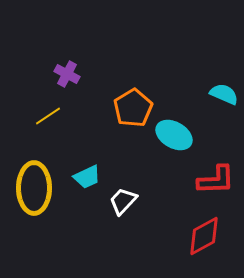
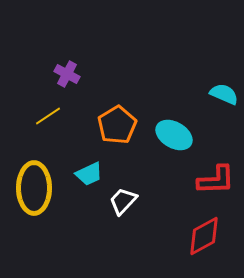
orange pentagon: moved 16 px left, 17 px down
cyan trapezoid: moved 2 px right, 3 px up
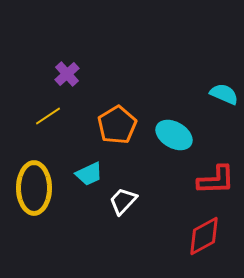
purple cross: rotated 20 degrees clockwise
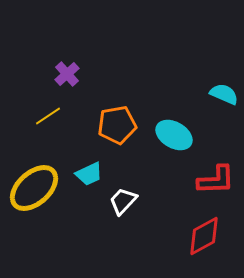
orange pentagon: rotated 21 degrees clockwise
yellow ellipse: rotated 48 degrees clockwise
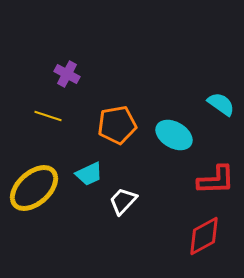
purple cross: rotated 20 degrees counterclockwise
cyan semicircle: moved 3 px left, 10 px down; rotated 12 degrees clockwise
yellow line: rotated 52 degrees clockwise
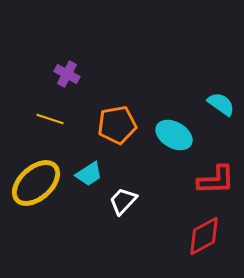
yellow line: moved 2 px right, 3 px down
cyan trapezoid: rotated 8 degrees counterclockwise
yellow ellipse: moved 2 px right, 5 px up
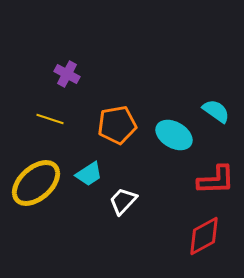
cyan semicircle: moved 5 px left, 7 px down
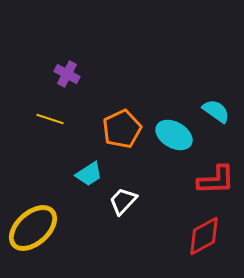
orange pentagon: moved 5 px right, 4 px down; rotated 15 degrees counterclockwise
yellow ellipse: moved 3 px left, 45 px down
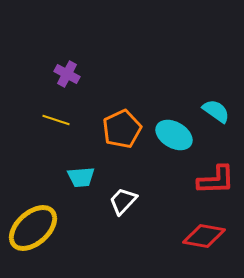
yellow line: moved 6 px right, 1 px down
cyan trapezoid: moved 8 px left, 3 px down; rotated 28 degrees clockwise
red diamond: rotated 39 degrees clockwise
